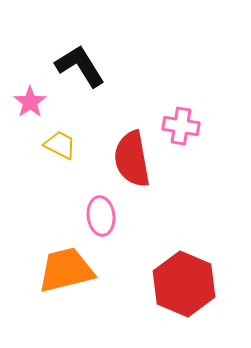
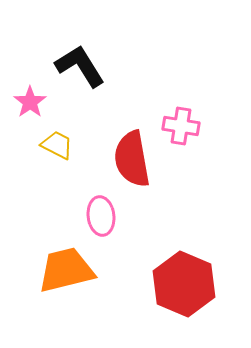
yellow trapezoid: moved 3 px left
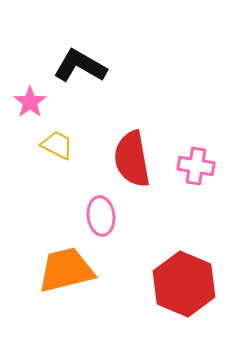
black L-shape: rotated 28 degrees counterclockwise
pink cross: moved 15 px right, 40 px down
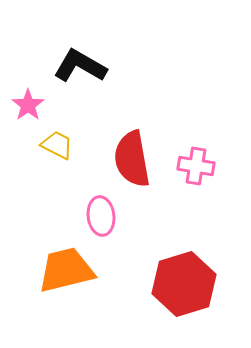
pink star: moved 2 px left, 3 px down
red hexagon: rotated 20 degrees clockwise
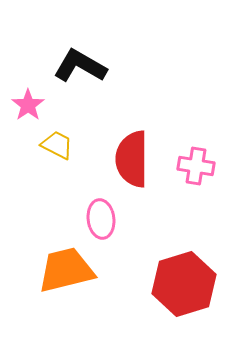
red semicircle: rotated 10 degrees clockwise
pink ellipse: moved 3 px down
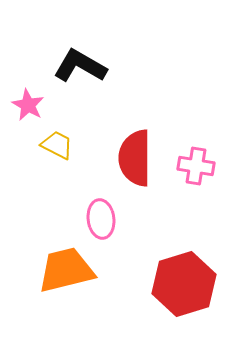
pink star: rotated 8 degrees counterclockwise
red semicircle: moved 3 px right, 1 px up
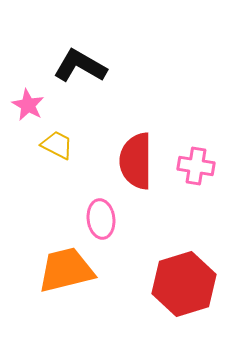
red semicircle: moved 1 px right, 3 px down
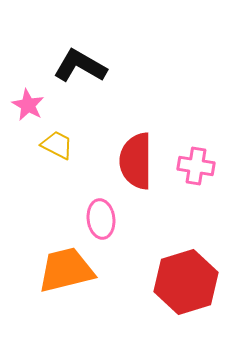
red hexagon: moved 2 px right, 2 px up
